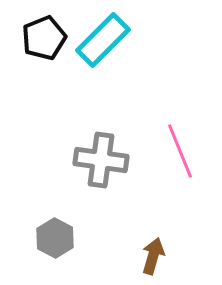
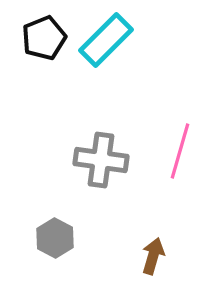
cyan rectangle: moved 3 px right
pink line: rotated 38 degrees clockwise
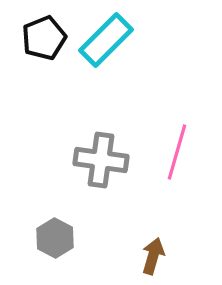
pink line: moved 3 px left, 1 px down
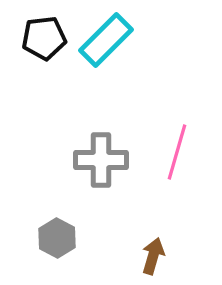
black pentagon: rotated 15 degrees clockwise
gray cross: rotated 8 degrees counterclockwise
gray hexagon: moved 2 px right
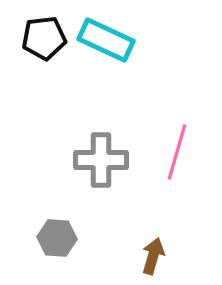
cyan rectangle: rotated 70 degrees clockwise
gray hexagon: rotated 24 degrees counterclockwise
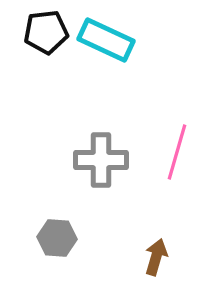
black pentagon: moved 2 px right, 6 px up
brown arrow: moved 3 px right, 1 px down
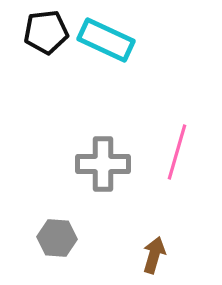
gray cross: moved 2 px right, 4 px down
brown arrow: moved 2 px left, 2 px up
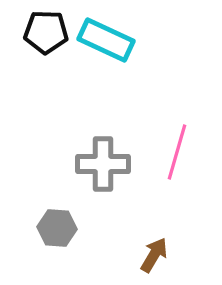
black pentagon: rotated 9 degrees clockwise
gray hexagon: moved 10 px up
brown arrow: rotated 15 degrees clockwise
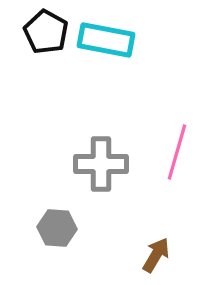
black pentagon: rotated 27 degrees clockwise
cyan rectangle: rotated 14 degrees counterclockwise
gray cross: moved 2 px left
brown arrow: moved 2 px right
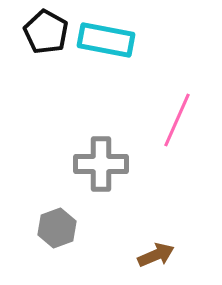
pink line: moved 32 px up; rotated 8 degrees clockwise
gray hexagon: rotated 24 degrees counterclockwise
brown arrow: rotated 36 degrees clockwise
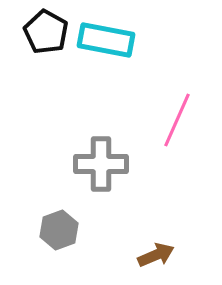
gray hexagon: moved 2 px right, 2 px down
